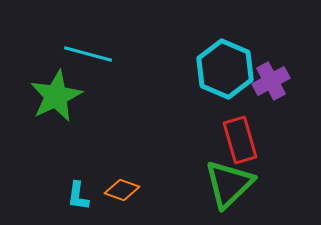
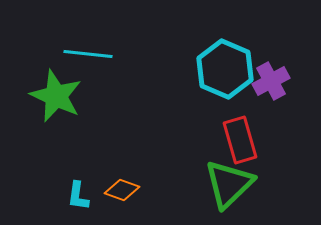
cyan line: rotated 9 degrees counterclockwise
green star: rotated 22 degrees counterclockwise
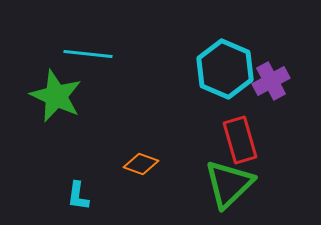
orange diamond: moved 19 px right, 26 px up
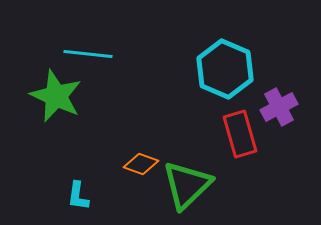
purple cross: moved 8 px right, 26 px down
red rectangle: moved 6 px up
green triangle: moved 42 px left, 1 px down
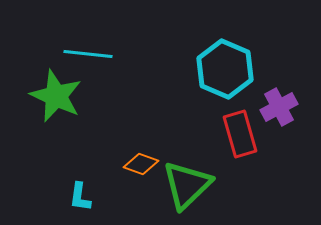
cyan L-shape: moved 2 px right, 1 px down
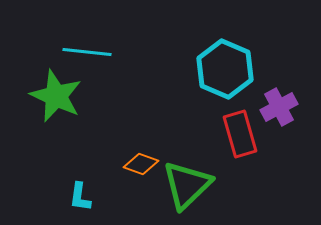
cyan line: moved 1 px left, 2 px up
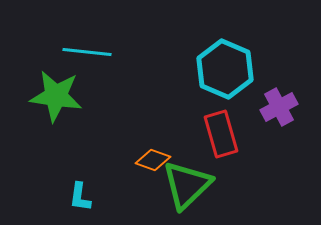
green star: rotated 16 degrees counterclockwise
red rectangle: moved 19 px left
orange diamond: moved 12 px right, 4 px up
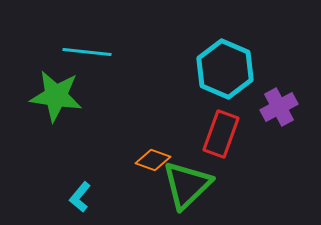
red rectangle: rotated 36 degrees clockwise
cyan L-shape: rotated 32 degrees clockwise
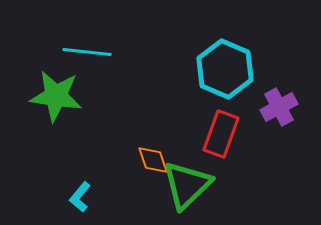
orange diamond: rotated 52 degrees clockwise
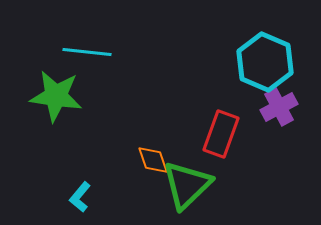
cyan hexagon: moved 40 px right, 7 px up
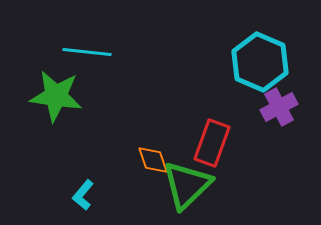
cyan hexagon: moved 5 px left
red rectangle: moved 9 px left, 9 px down
cyan L-shape: moved 3 px right, 2 px up
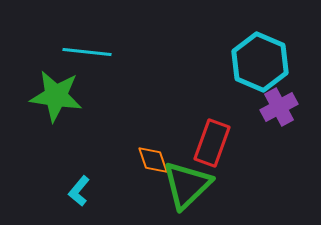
cyan L-shape: moved 4 px left, 4 px up
